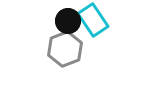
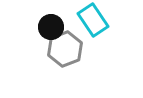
black circle: moved 17 px left, 6 px down
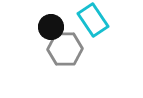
gray hexagon: rotated 20 degrees clockwise
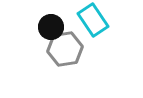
gray hexagon: rotated 8 degrees counterclockwise
